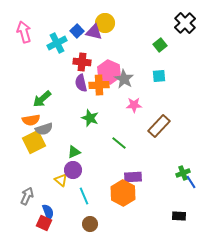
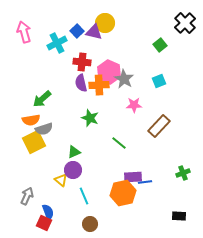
cyan square: moved 5 px down; rotated 16 degrees counterclockwise
blue line: moved 46 px left; rotated 64 degrees counterclockwise
orange hexagon: rotated 20 degrees clockwise
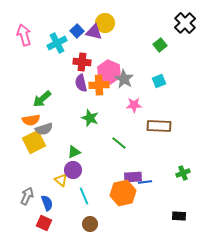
pink arrow: moved 3 px down
brown rectangle: rotated 50 degrees clockwise
blue semicircle: moved 1 px left, 9 px up
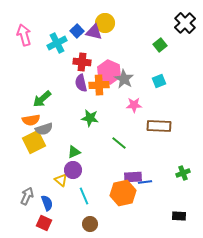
green star: rotated 12 degrees counterclockwise
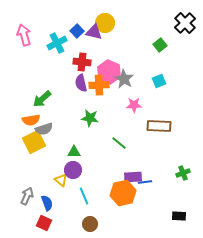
green triangle: rotated 24 degrees clockwise
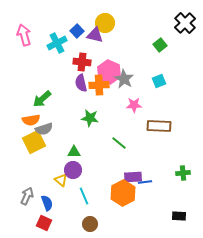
purple triangle: moved 1 px right, 3 px down
green cross: rotated 16 degrees clockwise
orange hexagon: rotated 15 degrees counterclockwise
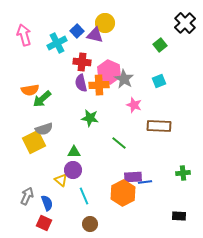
pink star: rotated 21 degrees clockwise
orange semicircle: moved 1 px left, 30 px up
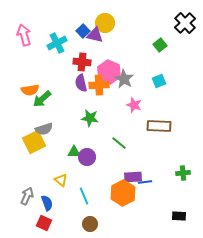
blue square: moved 6 px right
purple circle: moved 14 px right, 13 px up
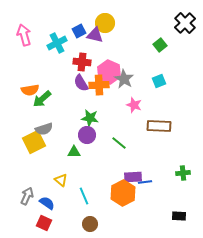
blue square: moved 4 px left; rotated 16 degrees clockwise
purple semicircle: rotated 18 degrees counterclockwise
purple circle: moved 22 px up
blue semicircle: rotated 35 degrees counterclockwise
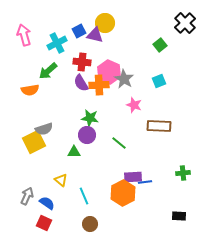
green arrow: moved 6 px right, 28 px up
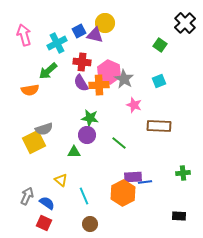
green square: rotated 16 degrees counterclockwise
